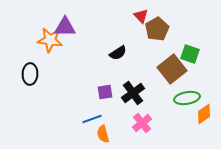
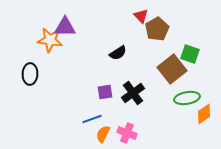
pink cross: moved 15 px left, 10 px down; rotated 30 degrees counterclockwise
orange semicircle: rotated 42 degrees clockwise
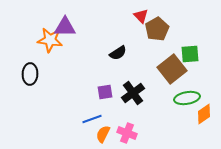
green square: rotated 24 degrees counterclockwise
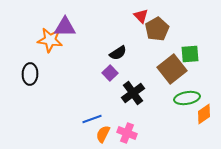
purple square: moved 5 px right, 19 px up; rotated 35 degrees counterclockwise
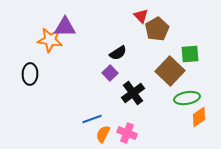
brown square: moved 2 px left, 2 px down; rotated 8 degrees counterclockwise
orange diamond: moved 5 px left, 3 px down
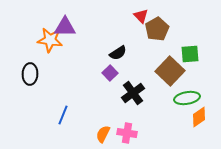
blue line: moved 29 px left, 4 px up; rotated 48 degrees counterclockwise
pink cross: rotated 12 degrees counterclockwise
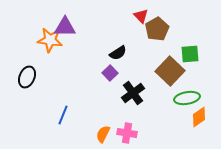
black ellipse: moved 3 px left, 3 px down; rotated 20 degrees clockwise
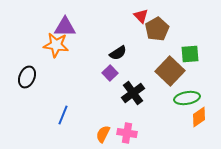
orange star: moved 6 px right, 5 px down
